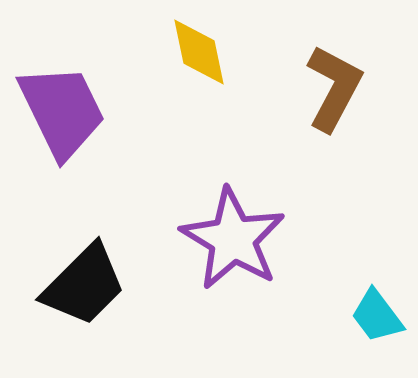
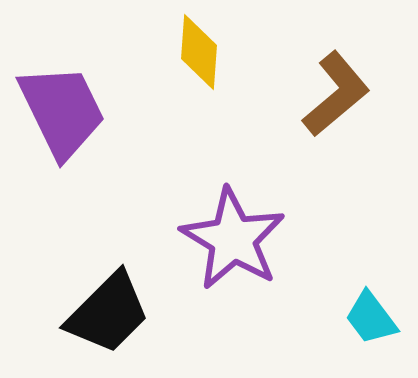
yellow diamond: rotated 16 degrees clockwise
brown L-shape: moved 2 px right, 6 px down; rotated 22 degrees clockwise
black trapezoid: moved 24 px right, 28 px down
cyan trapezoid: moved 6 px left, 2 px down
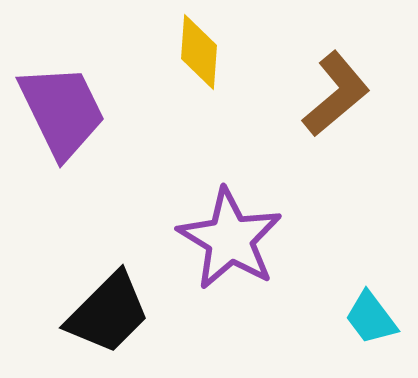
purple star: moved 3 px left
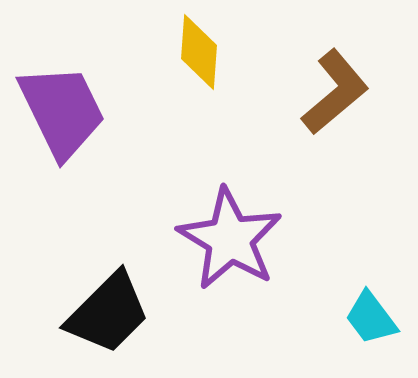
brown L-shape: moved 1 px left, 2 px up
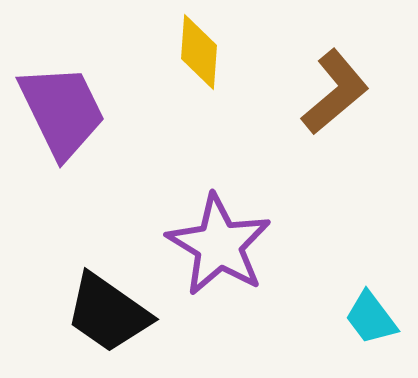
purple star: moved 11 px left, 6 px down
black trapezoid: rotated 80 degrees clockwise
